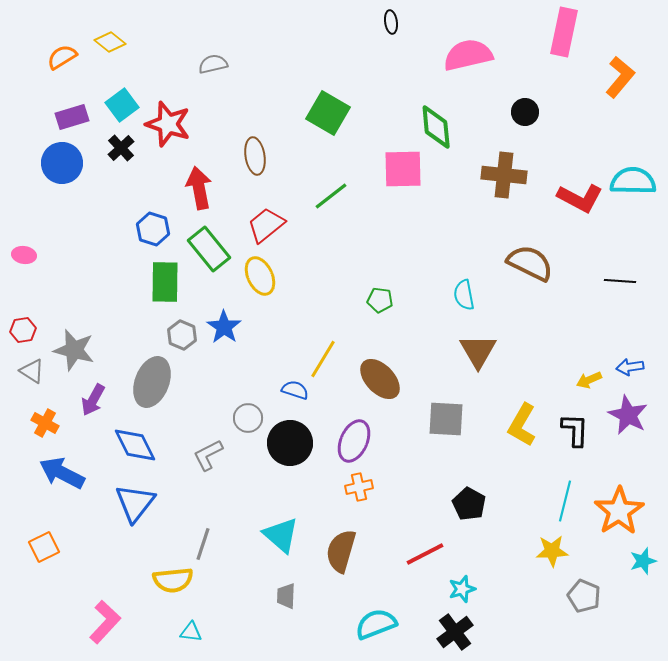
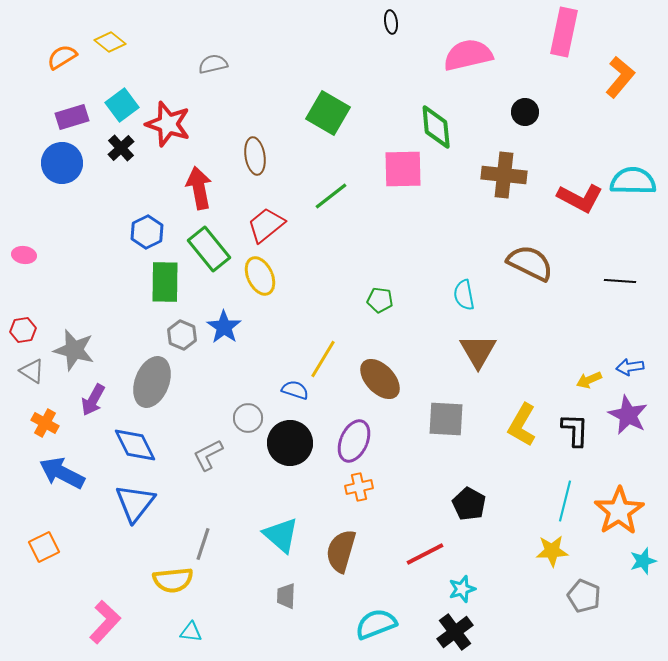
blue hexagon at (153, 229): moved 6 px left, 3 px down; rotated 16 degrees clockwise
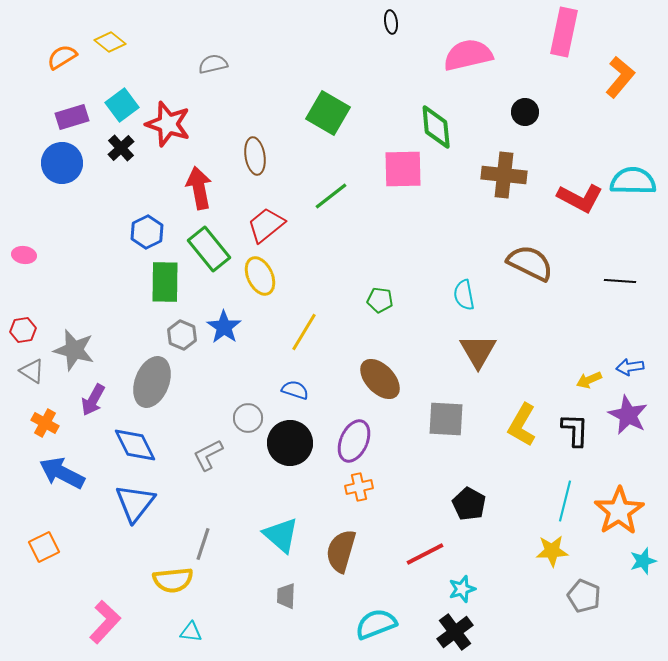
yellow line at (323, 359): moved 19 px left, 27 px up
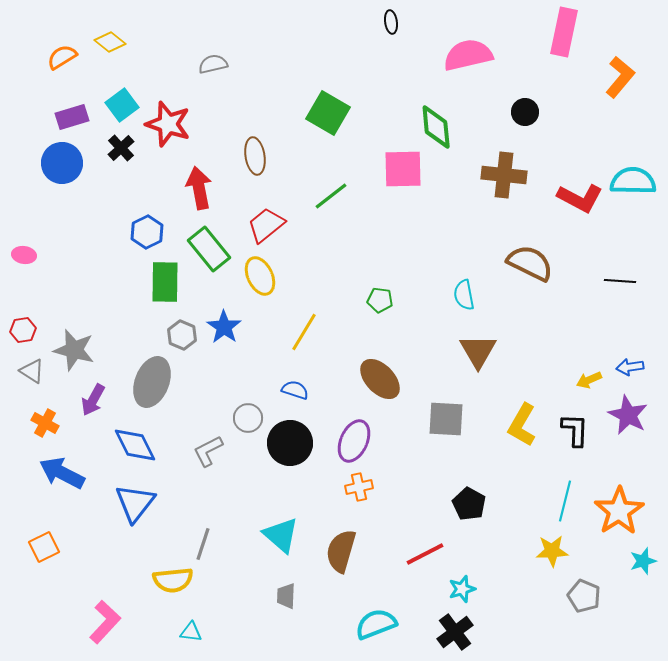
gray L-shape at (208, 455): moved 4 px up
